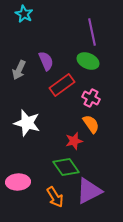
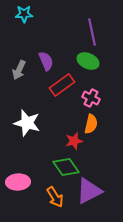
cyan star: rotated 30 degrees counterclockwise
orange semicircle: rotated 48 degrees clockwise
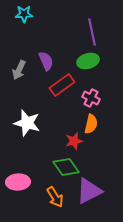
green ellipse: rotated 40 degrees counterclockwise
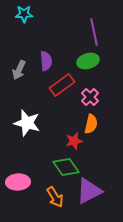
purple line: moved 2 px right
purple semicircle: rotated 18 degrees clockwise
pink cross: moved 1 px left, 1 px up; rotated 18 degrees clockwise
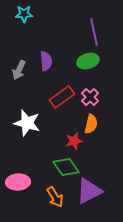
red rectangle: moved 12 px down
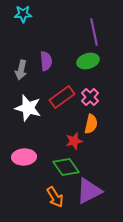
cyan star: moved 1 px left
gray arrow: moved 2 px right; rotated 12 degrees counterclockwise
white star: moved 1 px right, 15 px up
pink ellipse: moved 6 px right, 25 px up
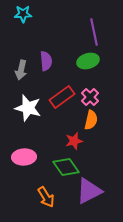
orange semicircle: moved 4 px up
orange arrow: moved 9 px left
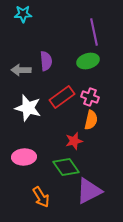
gray arrow: rotated 78 degrees clockwise
pink cross: rotated 24 degrees counterclockwise
orange arrow: moved 5 px left
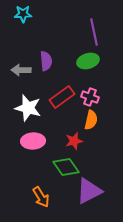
pink ellipse: moved 9 px right, 16 px up
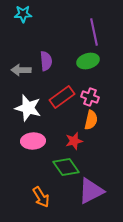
purple triangle: moved 2 px right
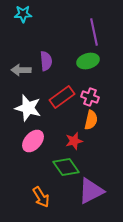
pink ellipse: rotated 45 degrees counterclockwise
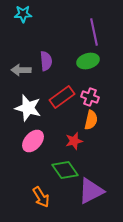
green diamond: moved 1 px left, 3 px down
